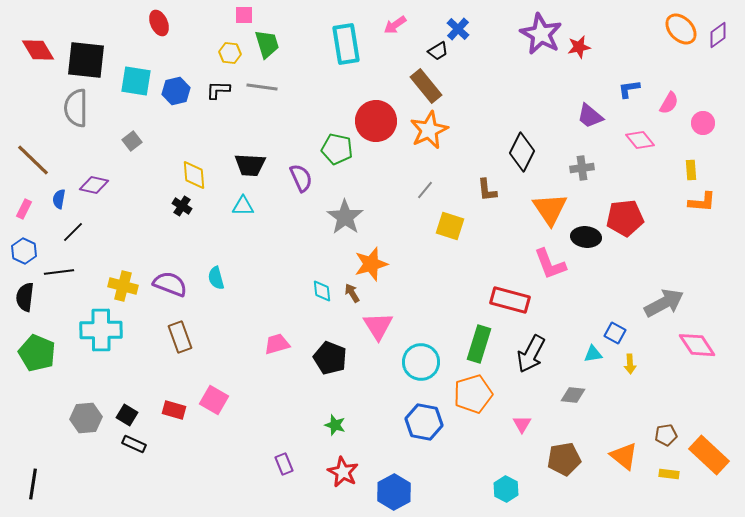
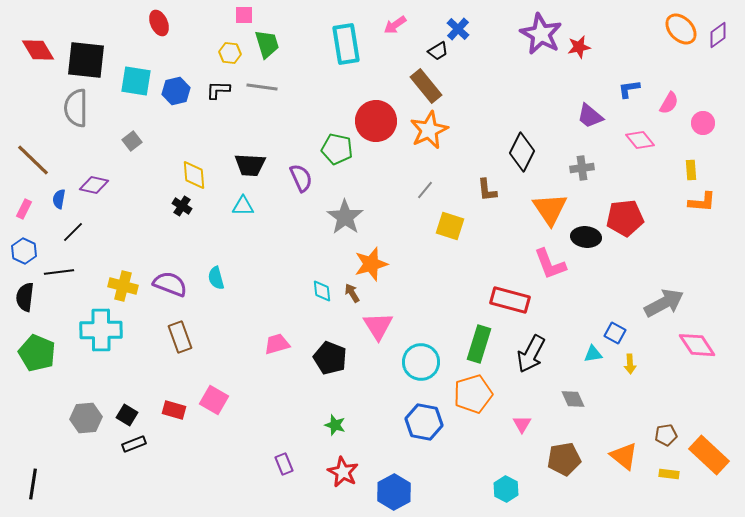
gray diamond at (573, 395): moved 4 px down; rotated 60 degrees clockwise
black rectangle at (134, 444): rotated 45 degrees counterclockwise
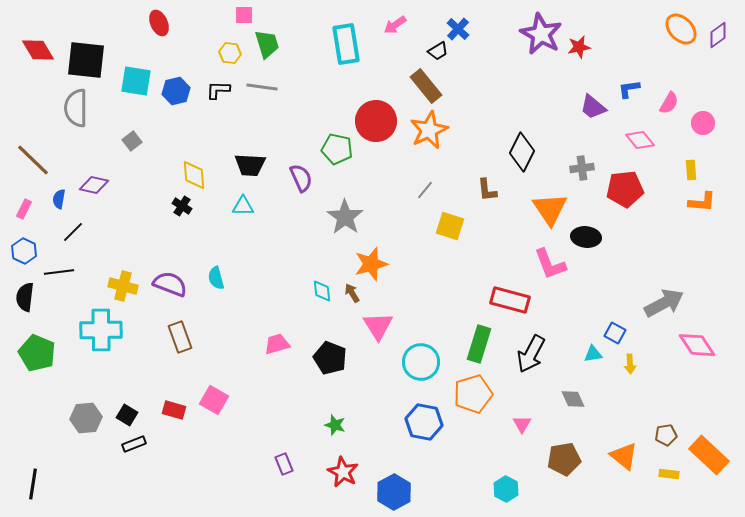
purple trapezoid at (590, 116): moved 3 px right, 9 px up
red pentagon at (625, 218): moved 29 px up
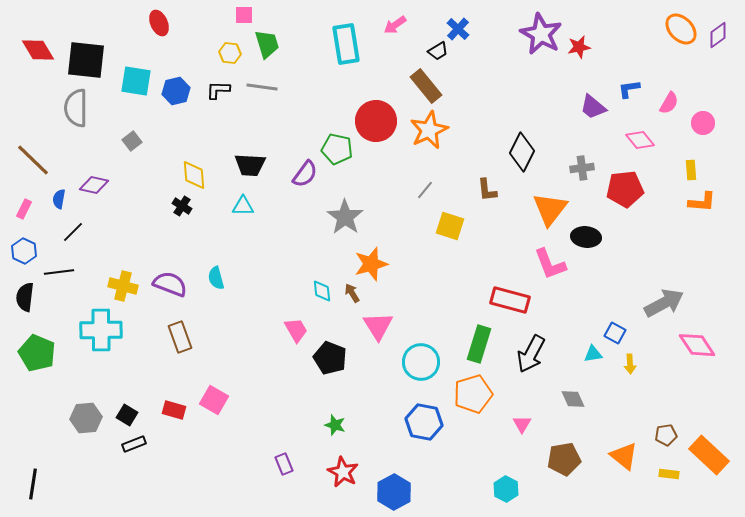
purple semicircle at (301, 178): moved 4 px right, 4 px up; rotated 60 degrees clockwise
orange triangle at (550, 209): rotated 12 degrees clockwise
pink trapezoid at (277, 344): moved 19 px right, 14 px up; rotated 76 degrees clockwise
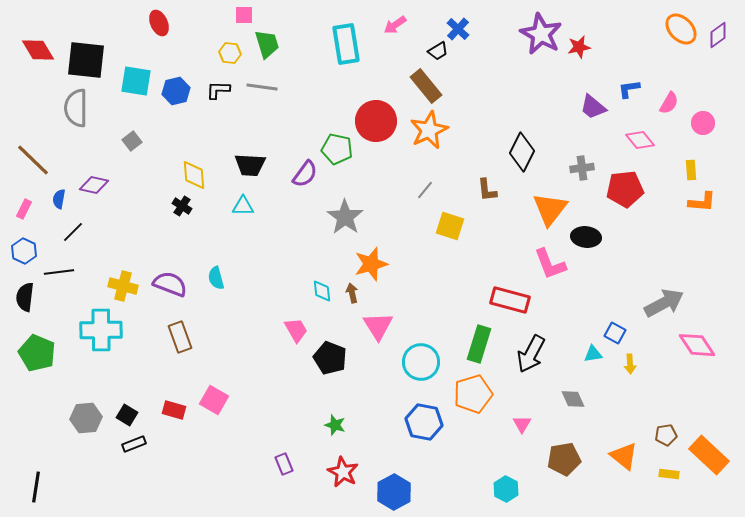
brown arrow at (352, 293): rotated 18 degrees clockwise
black line at (33, 484): moved 3 px right, 3 px down
